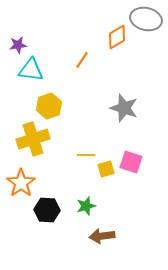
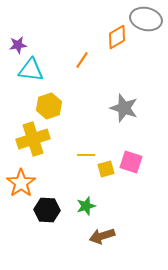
brown arrow: rotated 10 degrees counterclockwise
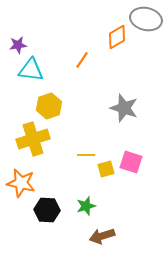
orange star: rotated 24 degrees counterclockwise
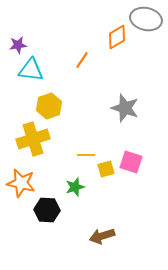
gray star: moved 1 px right
green star: moved 11 px left, 19 px up
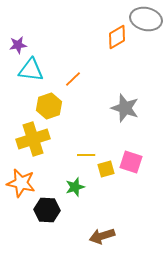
orange line: moved 9 px left, 19 px down; rotated 12 degrees clockwise
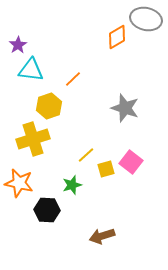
purple star: rotated 24 degrees counterclockwise
yellow line: rotated 42 degrees counterclockwise
pink square: rotated 20 degrees clockwise
orange star: moved 2 px left
green star: moved 3 px left, 2 px up
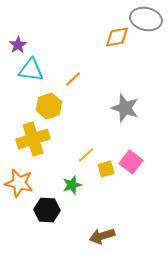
orange diamond: rotated 20 degrees clockwise
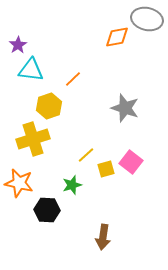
gray ellipse: moved 1 px right
brown arrow: moved 1 px right, 1 px down; rotated 65 degrees counterclockwise
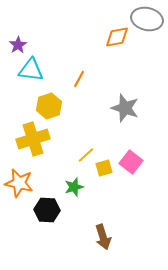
orange line: moved 6 px right; rotated 18 degrees counterclockwise
yellow square: moved 2 px left, 1 px up
green star: moved 2 px right, 2 px down
brown arrow: rotated 25 degrees counterclockwise
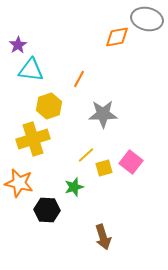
gray star: moved 22 px left, 6 px down; rotated 20 degrees counterclockwise
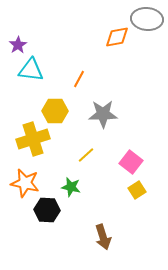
gray ellipse: rotated 8 degrees counterclockwise
yellow hexagon: moved 6 px right, 5 px down; rotated 20 degrees clockwise
yellow square: moved 33 px right, 22 px down; rotated 18 degrees counterclockwise
orange star: moved 6 px right
green star: moved 3 px left; rotated 30 degrees clockwise
